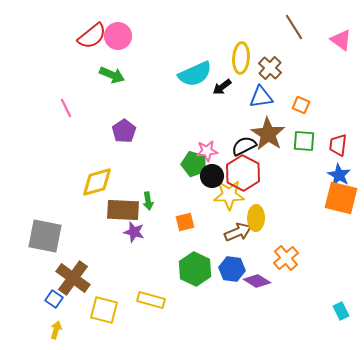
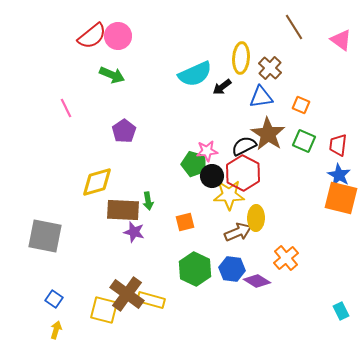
green square at (304, 141): rotated 20 degrees clockwise
brown cross at (73, 278): moved 54 px right, 16 px down
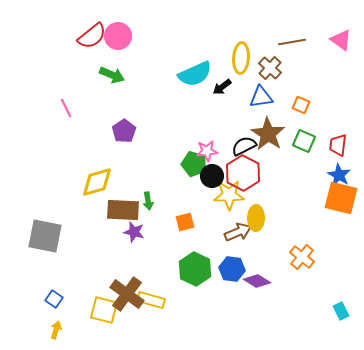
brown line at (294, 27): moved 2 px left, 15 px down; rotated 68 degrees counterclockwise
orange cross at (286, 258): moved 16 px right, 1 px up; rotated 10 degrees counterclockwise
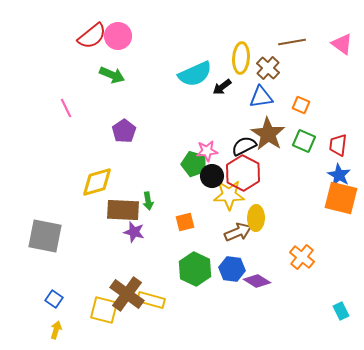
pink triangle at (341, 40): moved 1 px right, 4 px down
brown cross at (270, 68): moved 2 px left
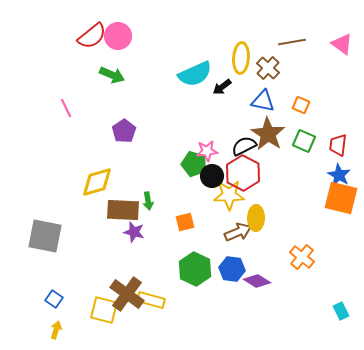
blue triangle at (261, 97): moved 2 px right, 4 px down; rotated 20 degrees clockwise
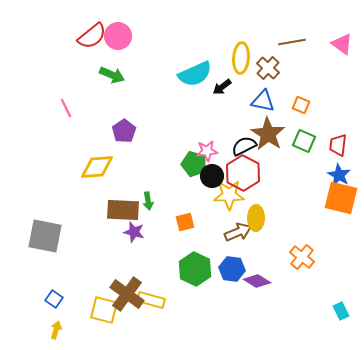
yellow diamond at (97, 182): moved 15 px up; rotated 12 degrees clockwise
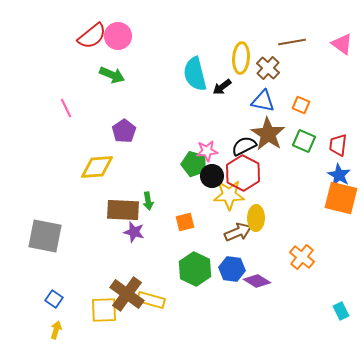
cyan semicircle at (195, 74): rotated 100 degrees clockwise
yellow square at (104, 310): rotated 16 degrees counterclockwise
